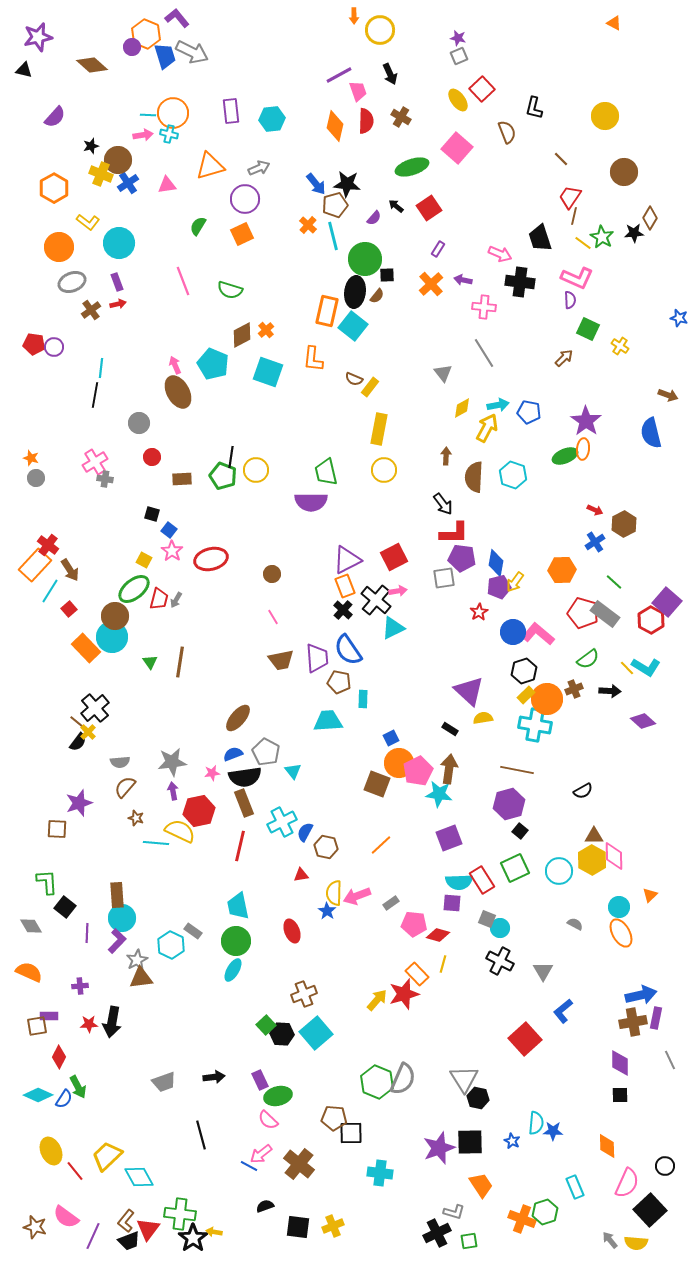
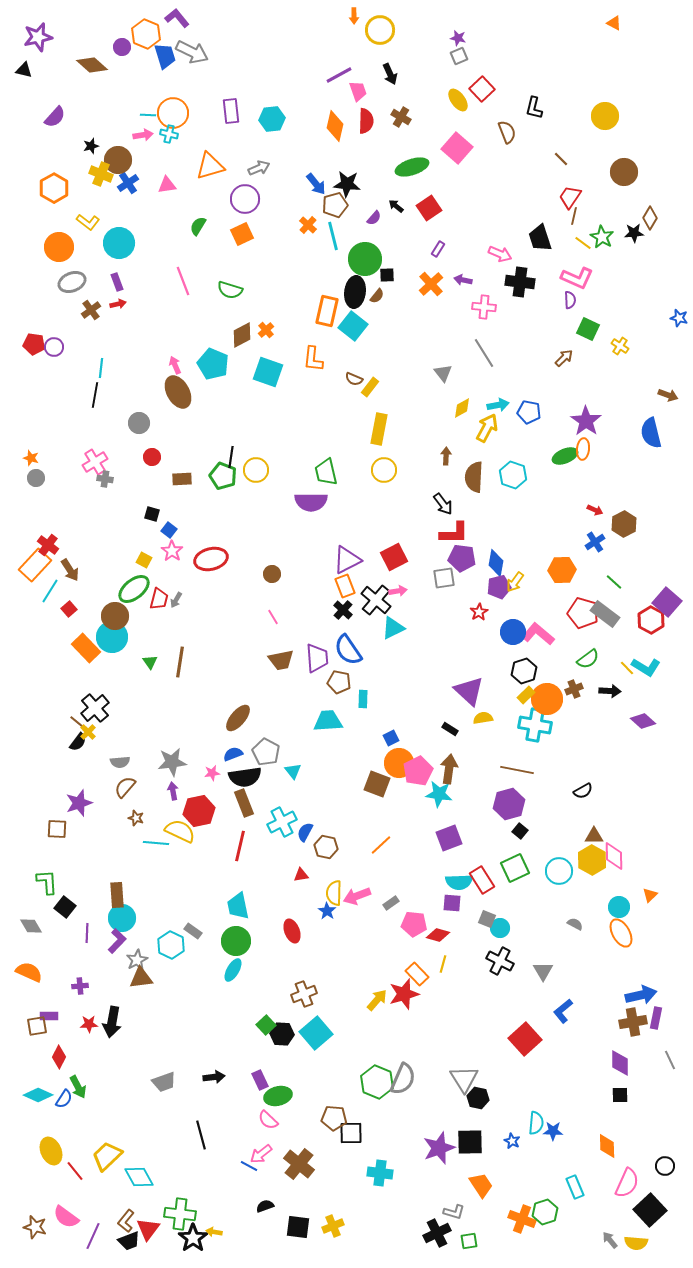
purple circle at (132, 47): moved 10 px left
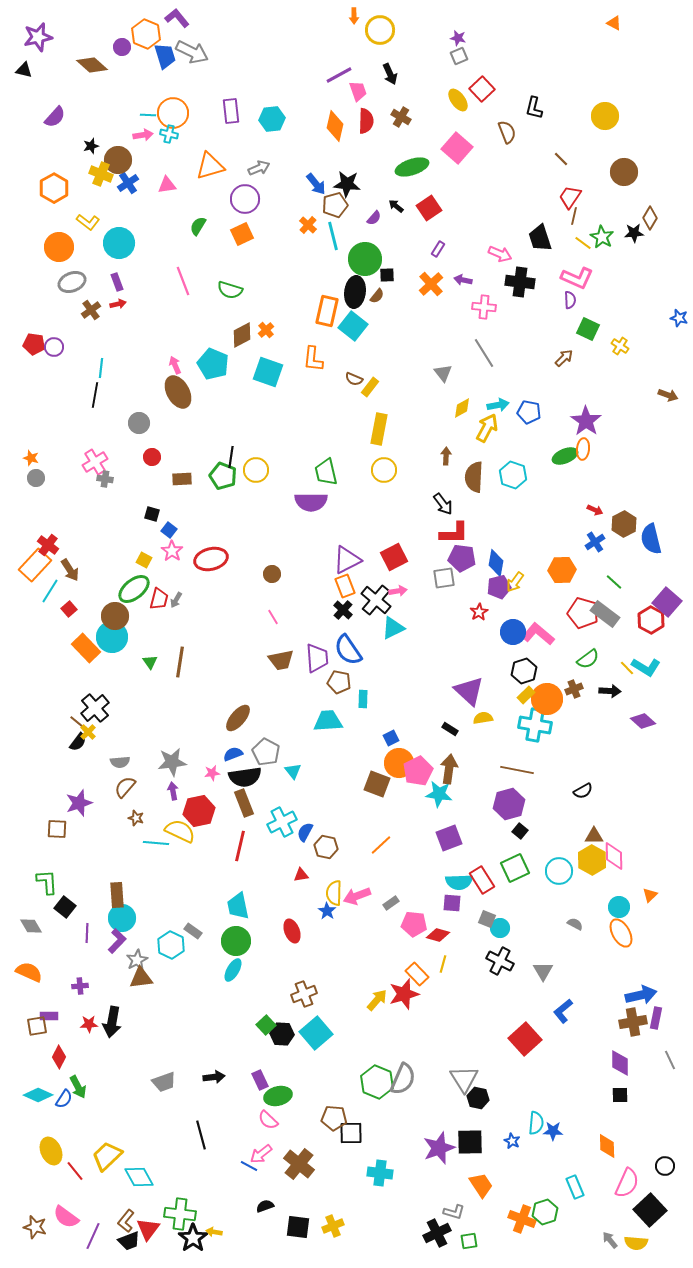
blue semicircle at (651, 433): moved 106 px down
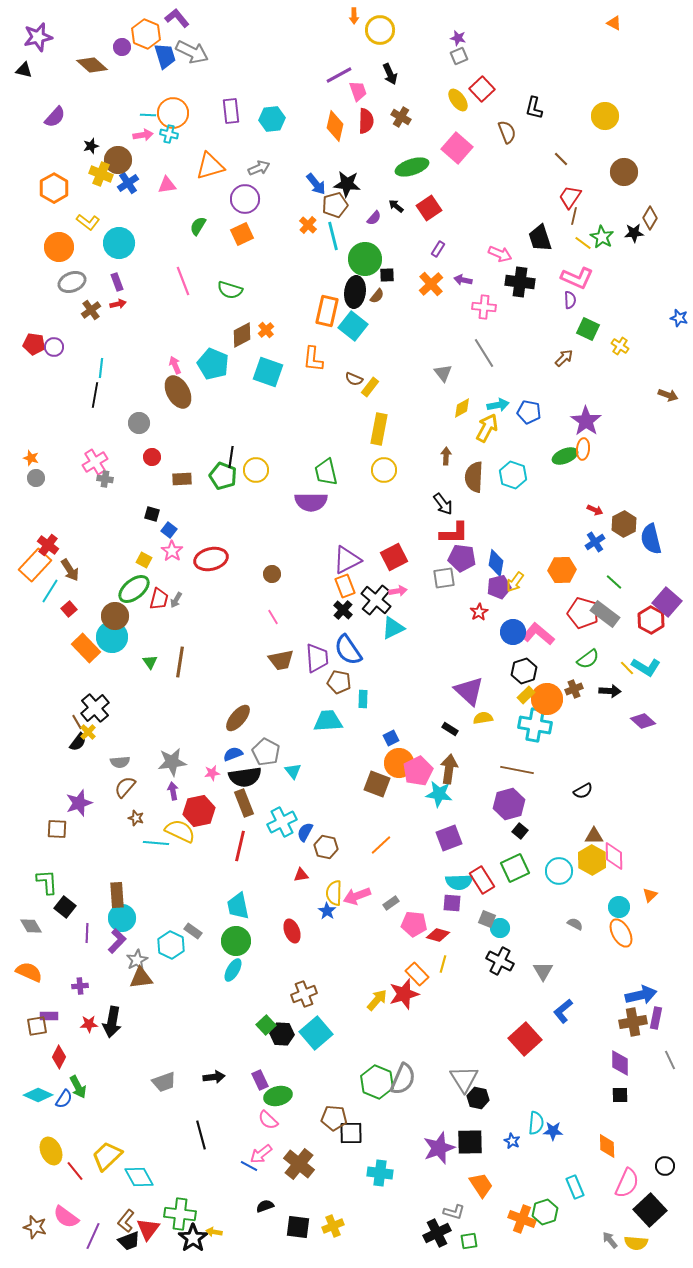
brown line at (77, 722): rotated 21 degrees clockwise
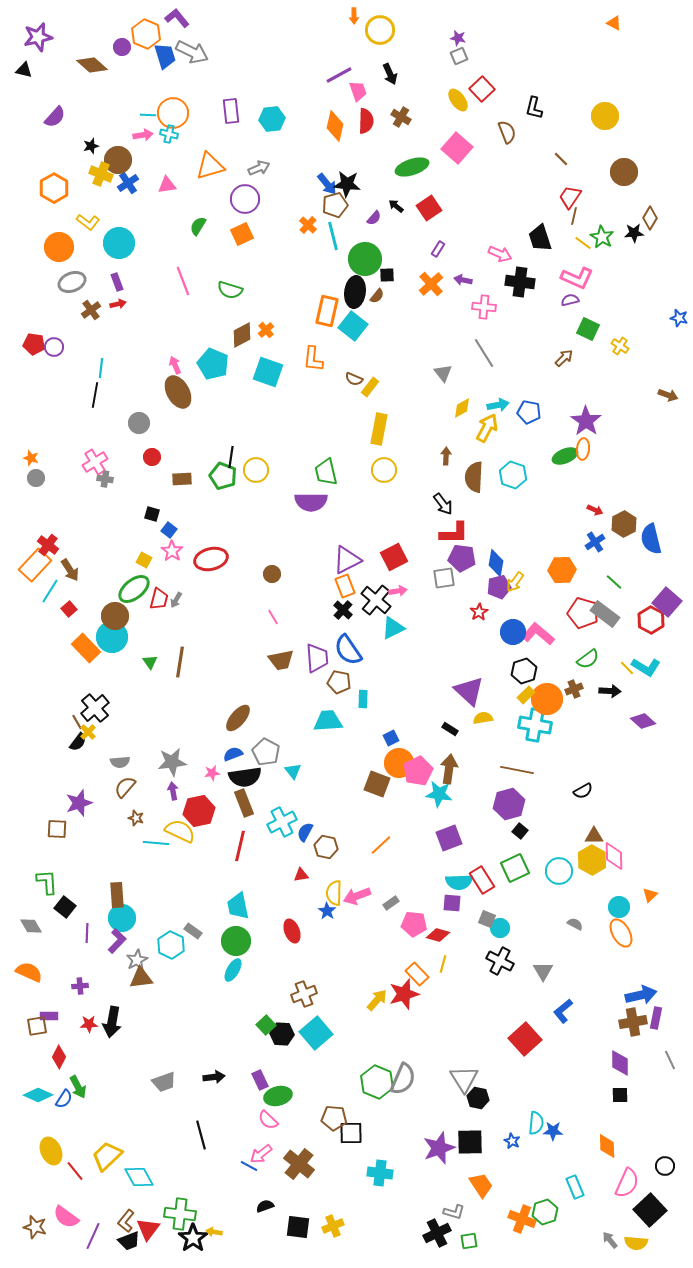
blue arrow at (316, 184): moved 11 px right
purple semicircle at (570, 300): rotated 102 degrees counterclockwise
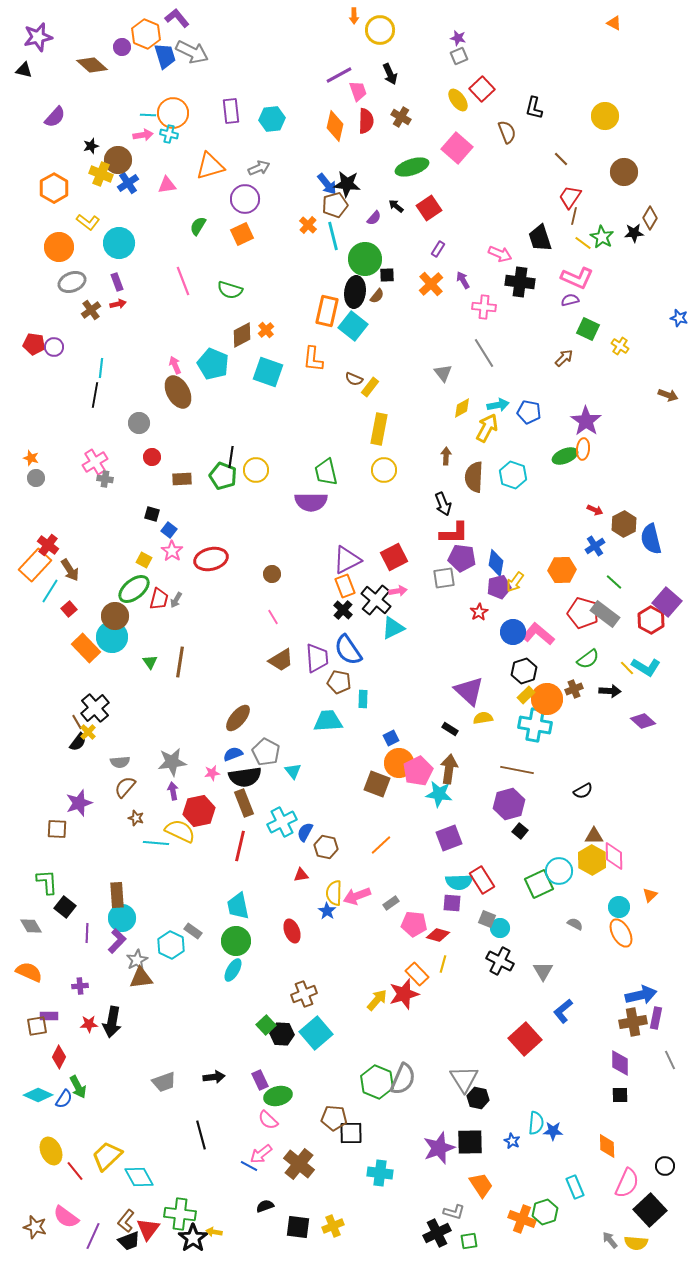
purple arrow at (463, 280): rotated 48 degrees clockwise
black arrow at (443, 504): rotated 15 degrees clockwise
blue cross at (595, 542): moved 4 px down
brown trapezoid at (281, 660): rotated 20 degrees counterclockwise
green square at (515, 868): moved 24 px right, 16 px down
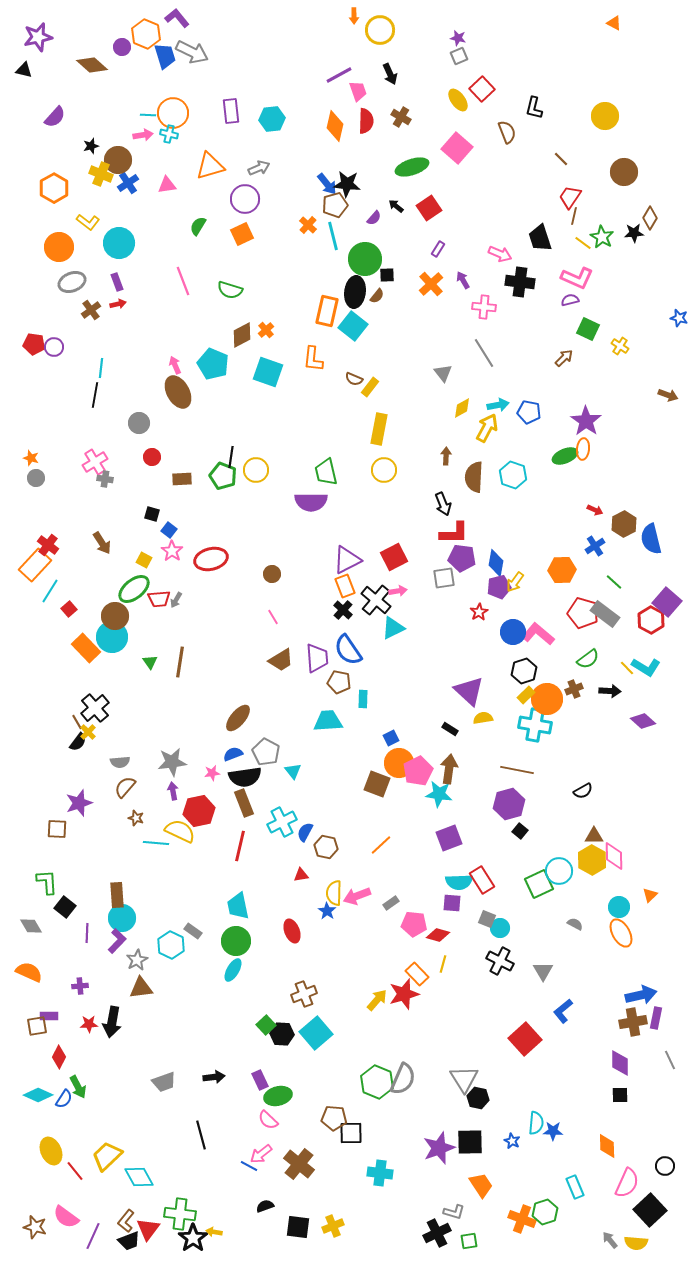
brown arrow at (70, 570): moved 32 px right, 27 px up
red trapezoid at (159, 599): rotated 70 degrees clockwise
brown triangle at (141, 978): moved 10 px down
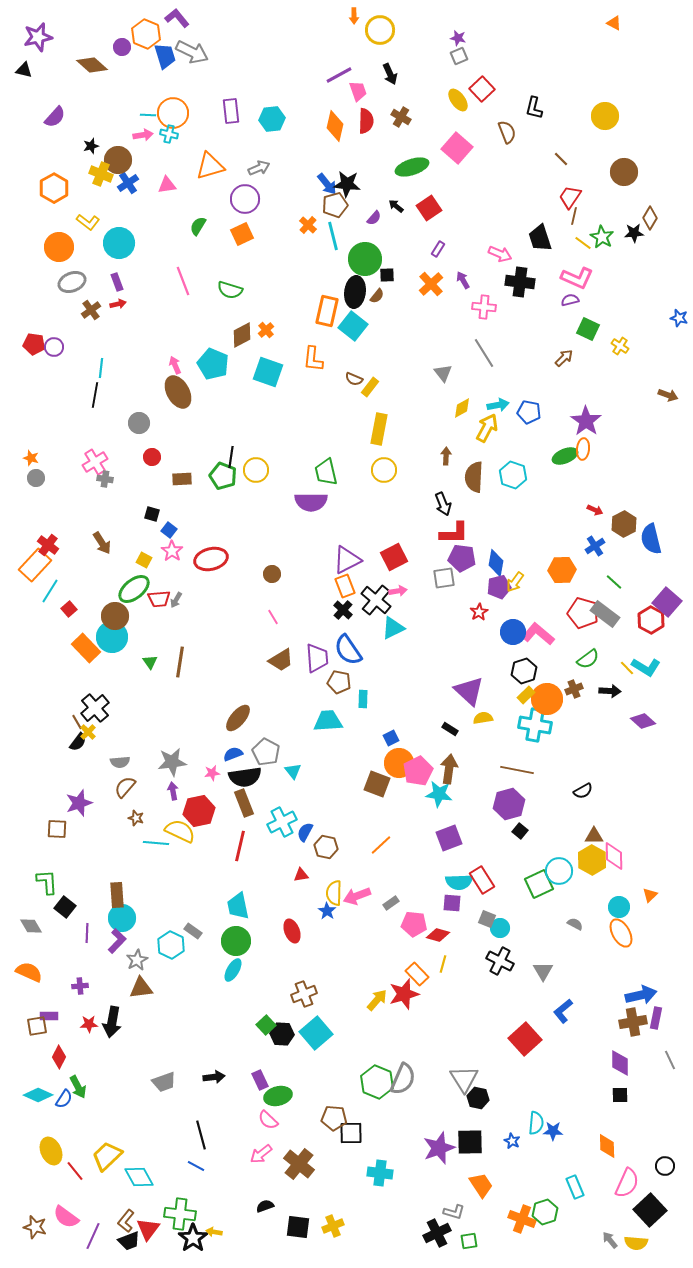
blue line at (249, 1166): moved 53 px left
